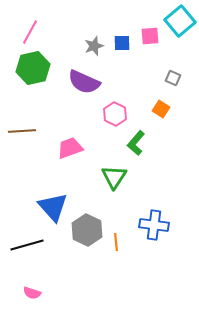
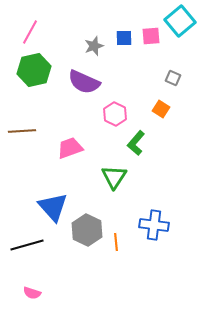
pink square: moved 1 px right
blue square: moved 2 px right, 5 px up
green hexagon: moved 1 px right, 2 px down
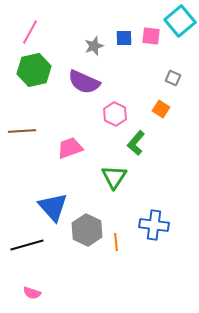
pink square: rotated 12 degrees clockwise
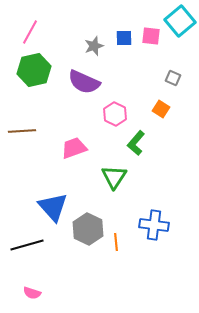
pink trapezoid: moved 4 px right
gray hexagon: moved 1 px right, 1 px up
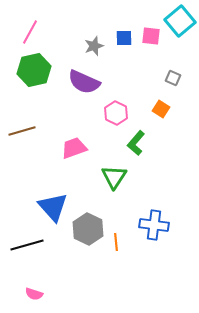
pink hexagon: moved 1 px right, 1 px up
brown line: rotated 12 degrees counterclockwise
pink semicircle: moved 2 px right, 1 px down
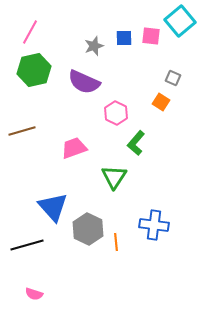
orange square: moved 7 px up
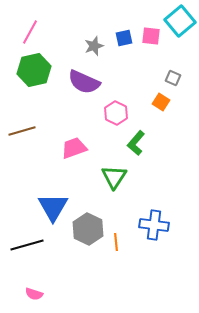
blue square: rotated 12 degrees counterclockwise
blue triangle: rotated 12 degrees clockwise
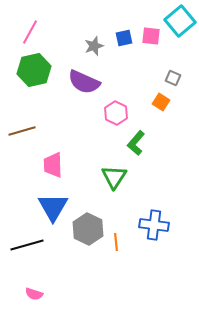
pink trapezoid: moved 21 px left, 17 px down; rotated 72 degrees counterclockwise
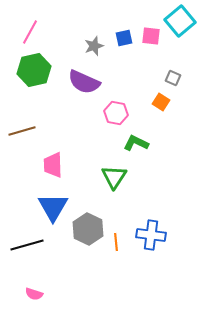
pink hexagon: rotated 15 degrees counterclockwise
green L-shape: rotated 75 degrees clockwise
blue cross: moved 3 px left, 10 px down
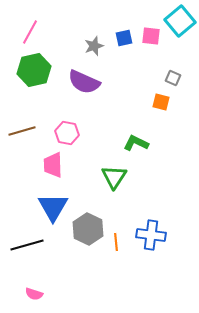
orange square: rotated 18 degrees counterclockwise
pink hexagon: moved 49 px left, 20 px down
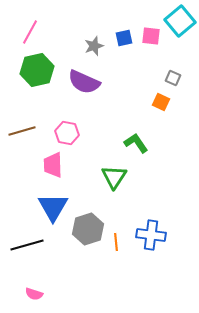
green hexagon: moved 3 px right
orange square: rotated 12 degrees clockwise
green L-shape: rotated 30 degrees clockwise
gray hexagon: rotated 16 degrees clockwise
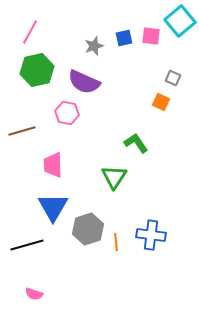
pink hexagon: moved 20 px up
